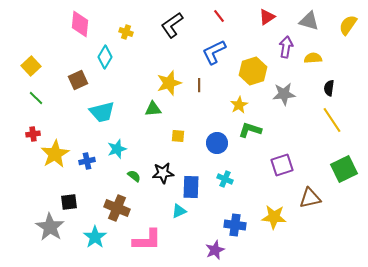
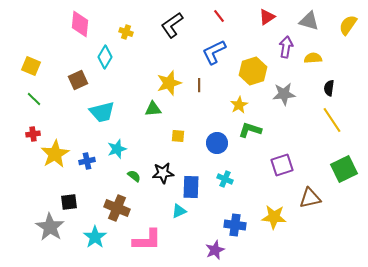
yellow square at (31, 66): rotated 24 degrees counterclockwise
green line at (36, 98): moved 2 px left, 1 px down
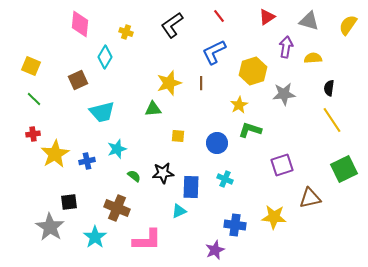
brown line at (199, 85): moved 2 px right, 2 px up
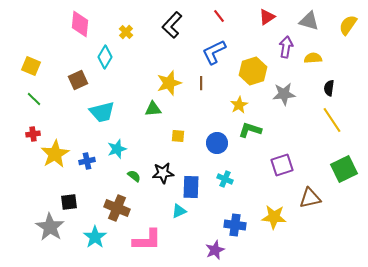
black L-shape at (172, 25): rotated 12 degrees counterclockwise
yellow cross at (126, 32): rotated 24 degrees clockwise
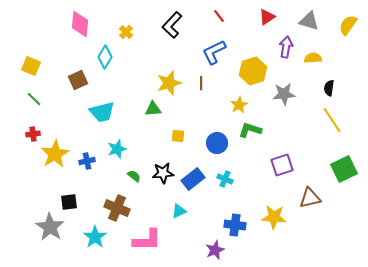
blue rectangle at (191, 187): moved 2 px right, 8 px up; rotated 50 degrees clockwise
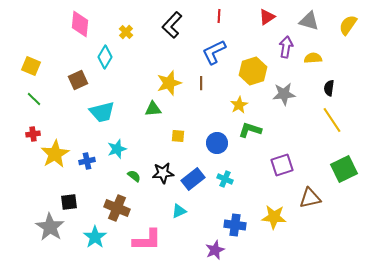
red line at (219, 16): rotated 40 degrees clockwise
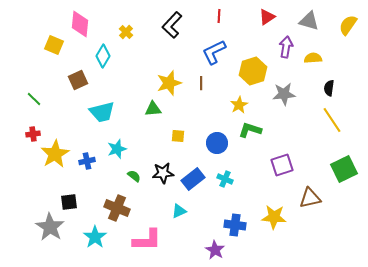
cyan diamond at (105, 57): moved 2 px left, 1 px up
yellow square at (31, 66): moved 23 px right, 21 px up
purple star at (215, 250): rotated 18 degrees counterclockwise
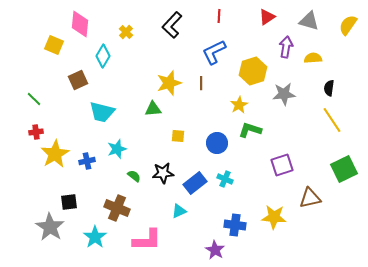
cyan trapezoid at (102, 112): rotated 28 degrees clockwise
red cross at (33, 134): moved 3 px right, 2 px up
blue rectangle at (193, 179): moved 2 px right, 4 px down
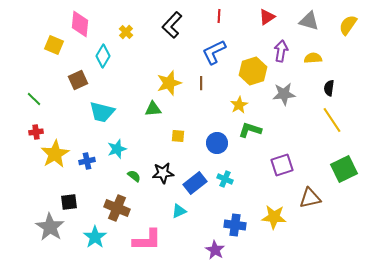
purple arrow at (286, 47): moved 5 px left, 4 px down
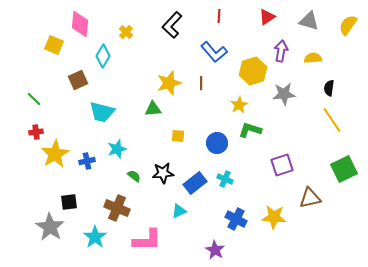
blue L-shape at (214, 52): rotated 104 degrees counterclockwise
blue cross at (235, 225): moved 1 px right, 6 px up; rotated 20 degrees clockwise
